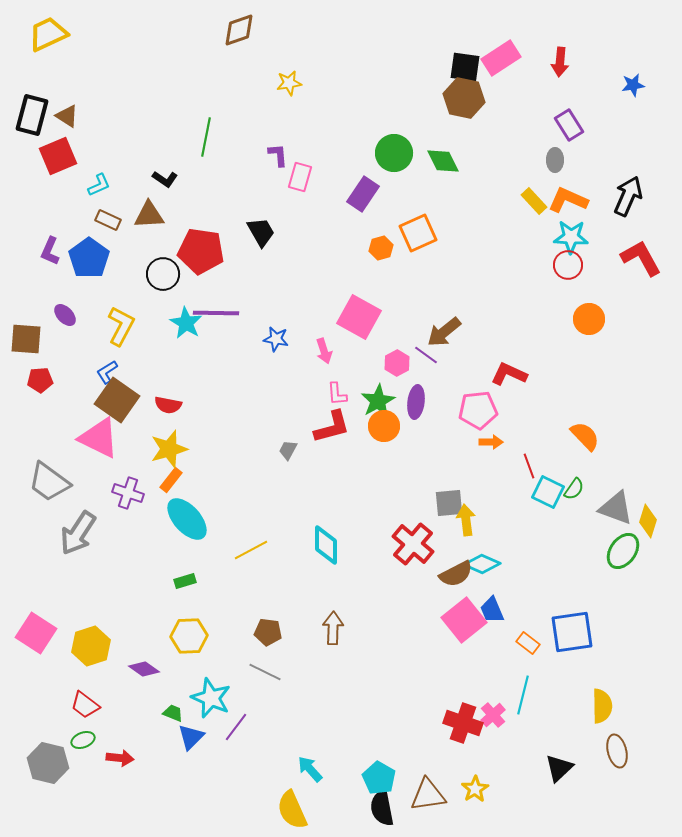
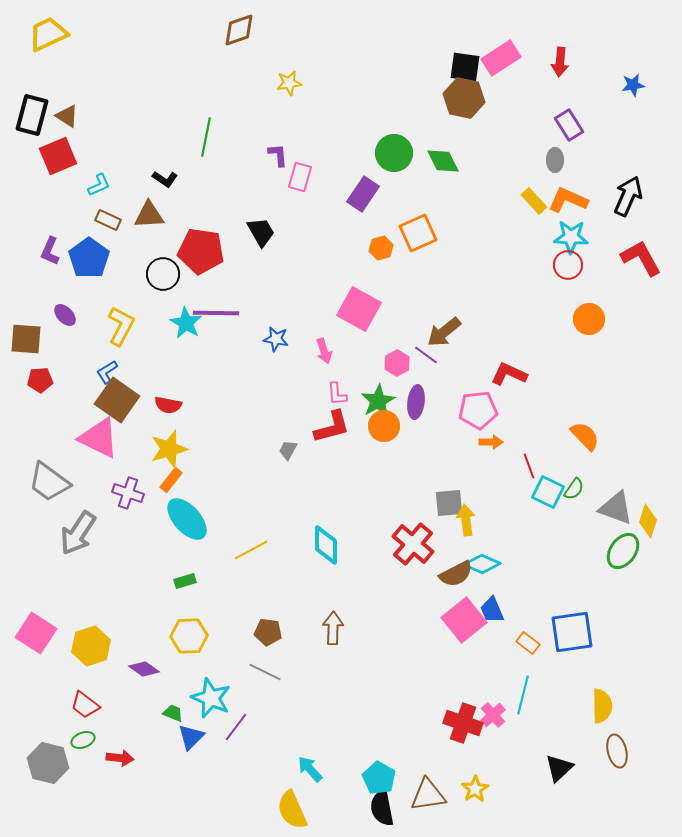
pink square at (359, 317): moved 8 px up
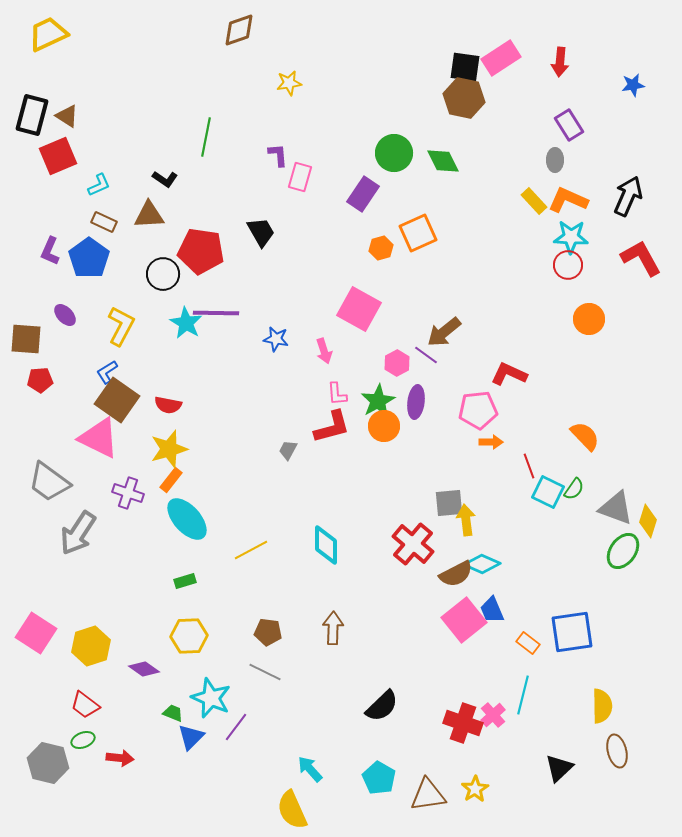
brown rectangle at (108, 220): moved 4 px left, 2 px down
black semicircle at (382, 808): moved 102 px up; rotated 123 degrees counterclockwise
